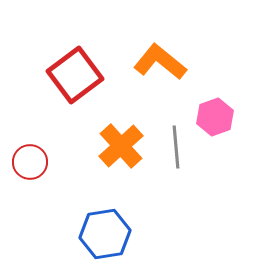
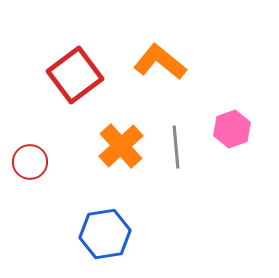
pink hexagon: moved 17 px right, 12 px down
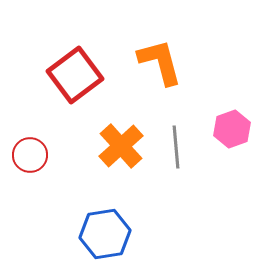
orange L-shape: rotated 36 degrees clockwise
red circle: moved 7 px up
